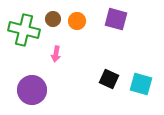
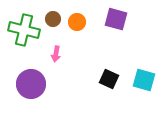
orange circle: moved 1 px down
cyan square: moved 3 px right, 4 px up
purple circle: moved 1 px left, 6 px up
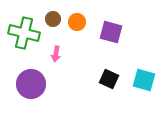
purple square: moved 5 px left, 13 px down
green cross: moved 3 px down
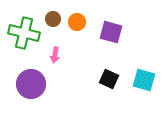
pink arrow: moved 1 px left, 1 px down
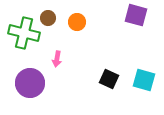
brown circle: moved 5 px left, 1 px up
purple square: moved 25 px right, 17 px up
pink arrow: moved 2 px right, 4 px down
purple circle: moved 1 px left, 1 px up
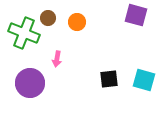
green cross: rotated 8 degrees clockwise
black square: rotated 30 degrees counterclockwise
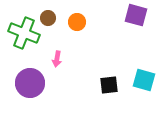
black square: moved 6 px down
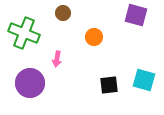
brown circle: moved 15 px right, 5 px up
orange circle: moved 17 px right, 15 px down
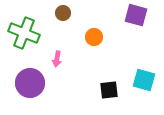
black square: moved 5 px down
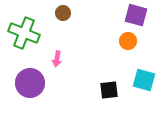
orange circle: moved 34 px right, 4 px down
